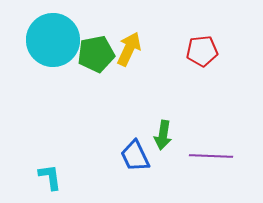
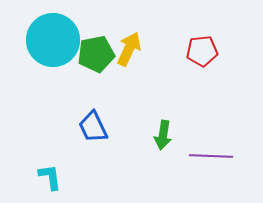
blue trapezoid: moved 42 px left, 29 px up
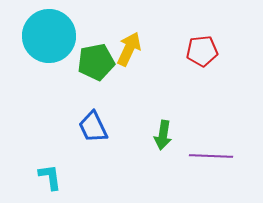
cyan circle: moved 4 px left, 4 px up
green pentagon: moved 8 px down
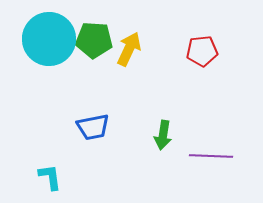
cyan circle: moved 3 px down
green pentagon: moved 2 px left, 22 px up; rotated 15 degrees clockwise
blue trapezoid: rotated 76 degrees counterclockwise
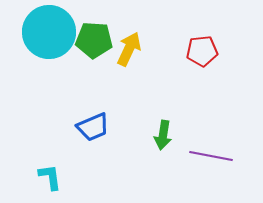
cyan circle: moved 7 px up
blue trapezoid: rotated 12 degrees counterclockwise
purple line: rotated 9 degrees clockwise
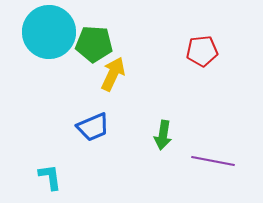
green pentagon: moved 4 px down
yellow arrow: moved 16 px left, 25 px down
purple line: moved 2 px right, 5 px down
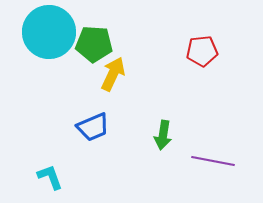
cyan L-shape: rotated 12 degrees counterclockwise
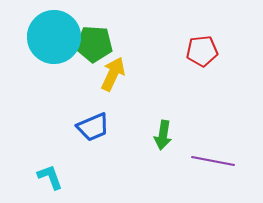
cyan circle: moved 5 px right, 5 px down
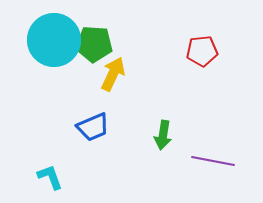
cyan circle: moved 3 px down
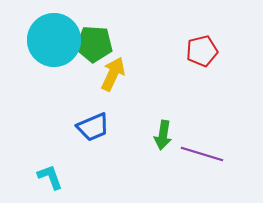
red pentagon: rotated 8 degrees counterclockwise
purple line: moved 11 px left, 7 px up; rotated 6 degrees clockwise
